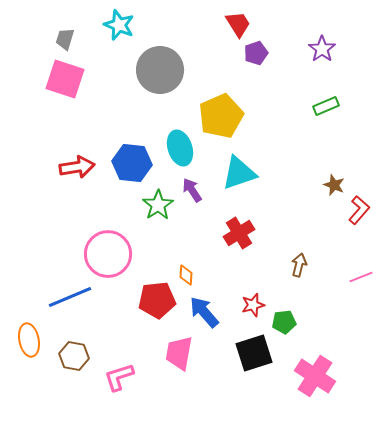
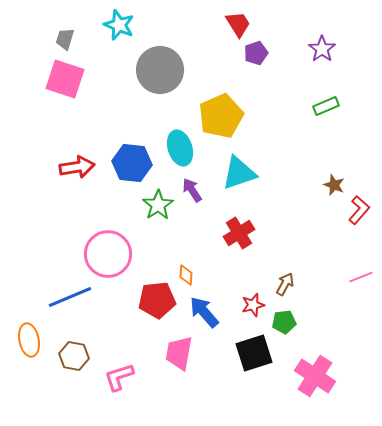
brown arrow: moved 14 px left, 19 px down; rotated 15 degrees clockwise
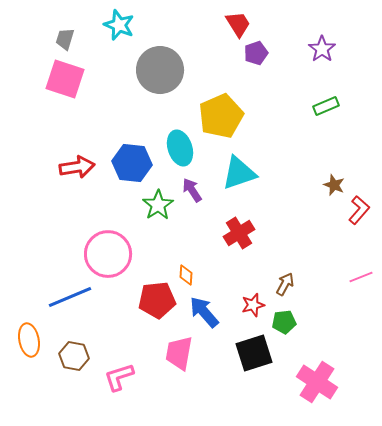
pink cross: moved 2 px right, 6 px down
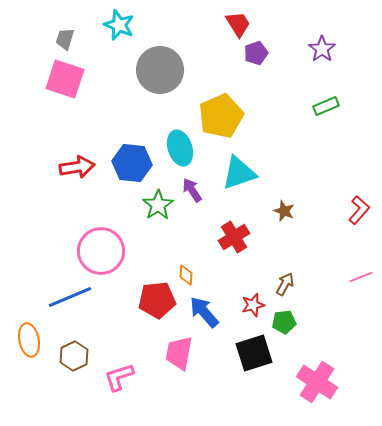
brown star: moved 50 px left, 26 px down
red cross: moved 5 px left, 4 px down
pink circle: moved 7 px left, 3 px up
brown hexagon: rotated 24 degrees clockwise
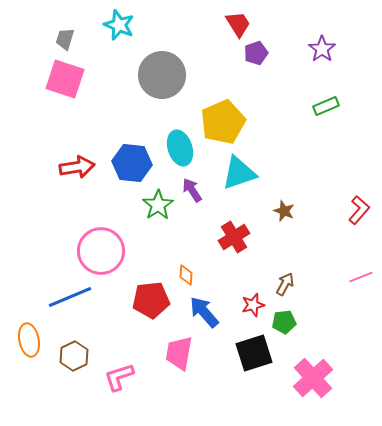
gray circle: moved 2 px right, 5 px down
yellow pentagon: moved 2 px right, 6 px down
red pentagon: moved 6 px left
pink cross: moved 4 px left, 4 px up; rotated 15 degrees clockwise
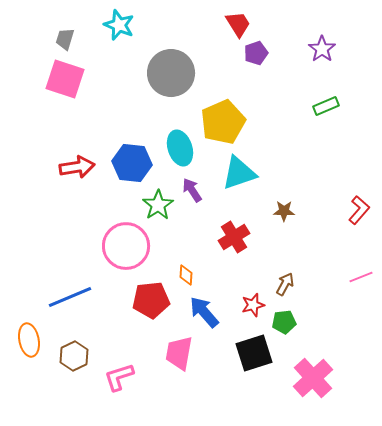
gray circle: moved 9 px right, 2 px up
brown star: rotated 20 degrees counterclockwise
pink circle: moved 25 px right, 5 px up
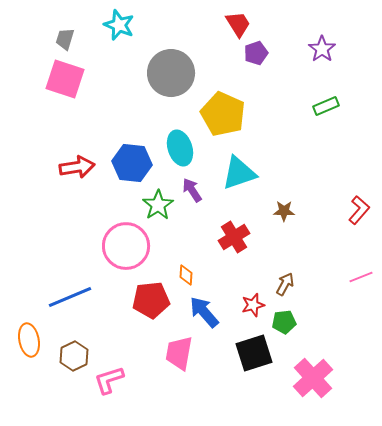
yellow pentagon: moved 8 px up; rotated 24 degrees counterclockwise
pink L-shape: moved 10 px left, 3 px down
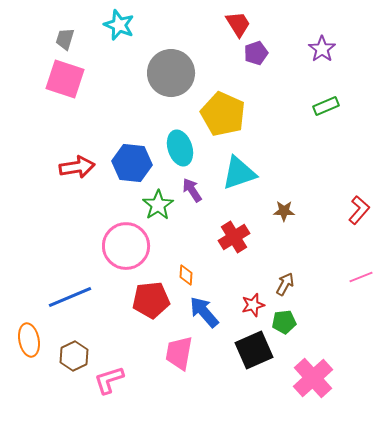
black square: moved 3 px up; rotated 6 degrees counterclockwise
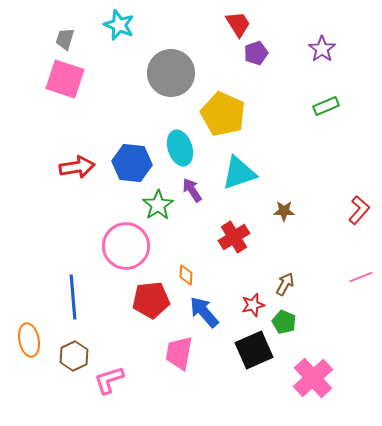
blue line: moved 3 px right; rotated 72 degrees counterclockwise
green pentagon: rotated 30 degrees clockwise
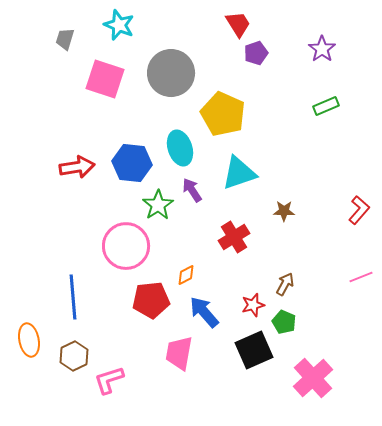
pink square: moved 40 px right
orange diamond: rotated 60 degrees clockwise
